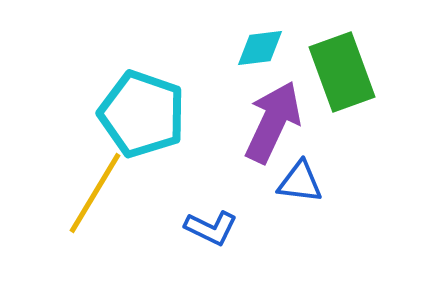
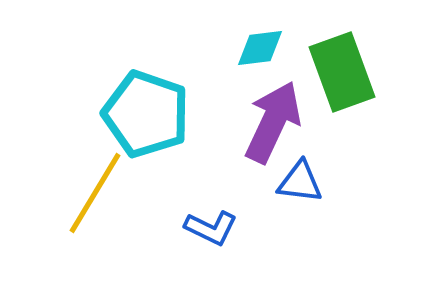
cyan pentagon: moved 4 px right
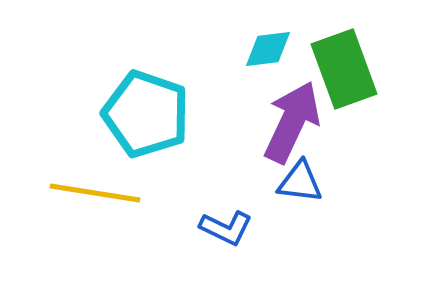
cyan diamond: moved 8 px right, 1 px down
green rectangle: moved 2 px right, 3 px up
purple arrow: moved 19 px right
yellow line: rotated 68 degrees clockwise
blue L-shape: moved 15 px right
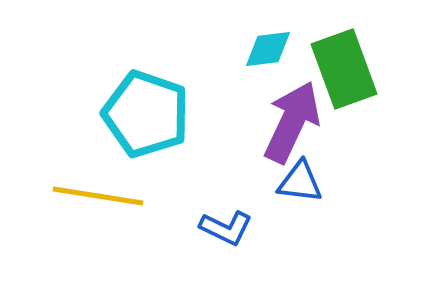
yellow line: moved 3 px right, 3 px down
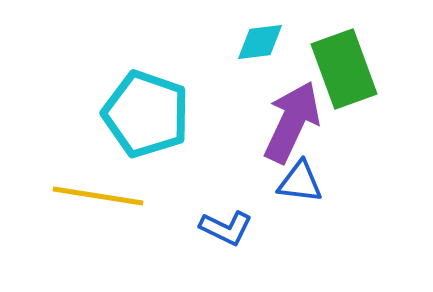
cyan diamond: moved 8 px left, 7 px up
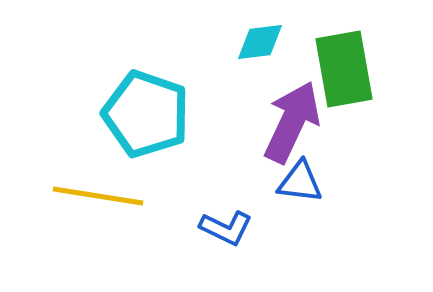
green rectangle: rotated 10 degrees clockwise
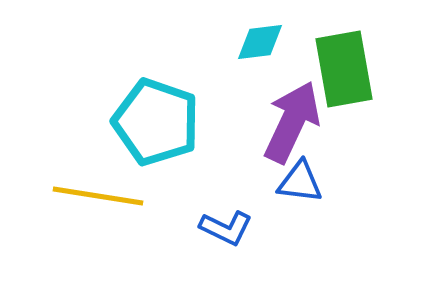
cyan pentagon: moved 10 px right, 8 px down
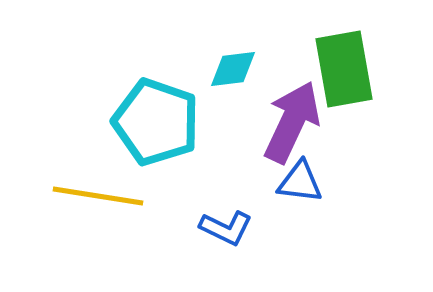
cyan diamond: moved 27 px left, 27 px down
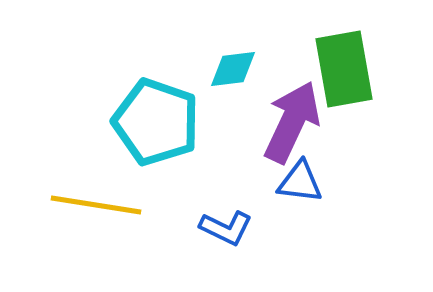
yellow line: moved 2 px left, 9 px down
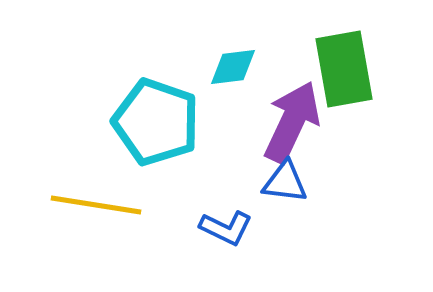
cyan diamond: moved 2 px up
blue triangle: moved 15 px left
